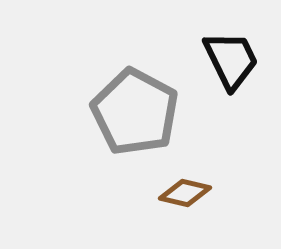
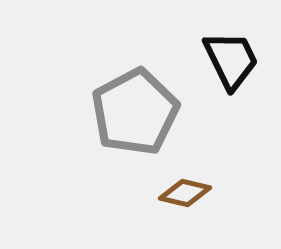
gray pentagon: rotated 16 degrees clockwise
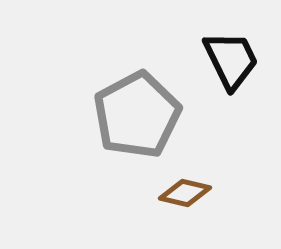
gray pentagon: moved 2 px right, 3 px down
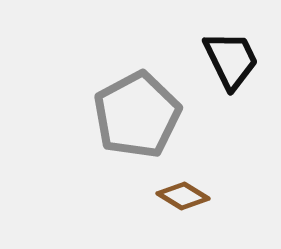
brown diamond: moved 2 px left, 3 px down; rotated 18 degrees clockwise
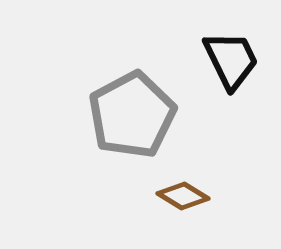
gray pentagon: moved 5 px left
